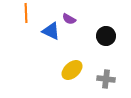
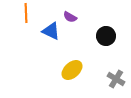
purple semicircle: moved 1 px right, 2 px up
gray cross: moved 10 px right; rotated 24 degrees clockwise
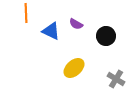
purple semicircle: moved 6 px right, 7 px down
yellow ellipse: moved 2 px right, 2 px up
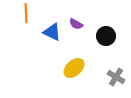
blue triangle: moved 1 px right, 1 px down
gray cross: moved 2 px up
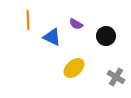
orange line: moved 2 px right, 7 px down
blue triangle: moved 5 px down
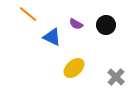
orange line: moved 6 px up; rotated 48 degrees counterclockwise
black circle: moved 11 px up
gray cross: rotated 12 degrees clockwise
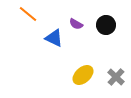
blue triangle: moved 2 px right, 1 px down
yellow ellipse: moved 9 px right, 7 px down
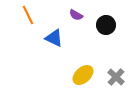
orange line: moved 1 px down; rotated 24 degrees clockwise
purple semicircle: moved 9 px up
